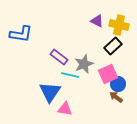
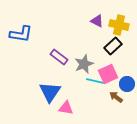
cyan line: moved 25 px right, 6 px down
blue circle: moved 9 px right
pink triangle: moved 1 px right, 1 px up
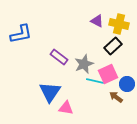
yellow cross: moved 1 px up
blue L-shape: rotated 20 degrees counterclockwise
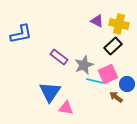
gray star: moved 1 px down
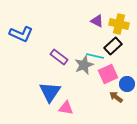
blue L-shape: rotated 35 degrees clockwise
cyan line: moved 25 px up
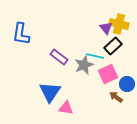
purple triangle: moved 9 px right, 7 px down; rotated 24 degrees clockwise
blue L-shape: rotated 75 degrees clockwise
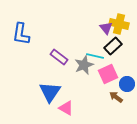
pink triangle: rotated 21 degrees clockwise
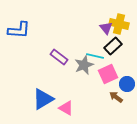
blue L-shape: moved 2 px left, 4 px up; rotated 95 degrees counterclockwise
blue triangle: moved 7 px left, 7 px down; rotated 25 degrees clockwise
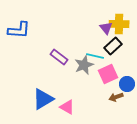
yellow cross: rotated 12 degrees counterclockwise
brown arrow: rotated 56 degrees counterclockwise
pink triangle: moved 1 px right, 1 px up
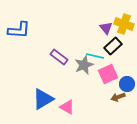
yellow cross: moved 5 px right; rotated 18 degrees clockwise
brown arrow: moved 2 px right
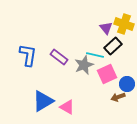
blue L-shape: moved 9 px right, 25 px down; rotated 85 degrees counterclockwise
cyan line: moved 1 px up
pink square: moved 1 px left
blue triangle: moved 2 px down
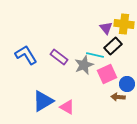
yellow cross: rotated 12 degrees counterclockwise
blue L-shape: moved 2 px left; rotated 40 degrees counterclockwise
brown arrow: rotated 24 degrees clockwise
